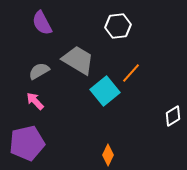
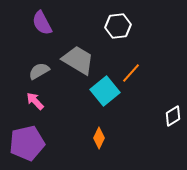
orange diamond: moved 9 px left, 17 px up
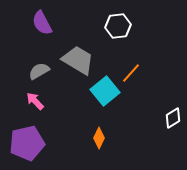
white diamond: moved 2 px down
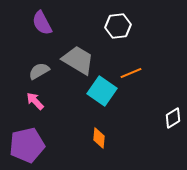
orange line: rotated 25 degrees clockwise
cyan square: moved 3 px left; rotated 16 degrees counterclockwise
orange diamond: rotated 20 degrees counterclockwise
purple pentagon: moved 2 px down
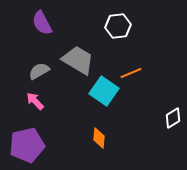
cyan square: moved 2 px right
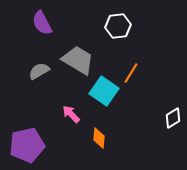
orange line: rotated 35 degrees counterclockwise
pink arrow: moved 36 px right, 13 px down
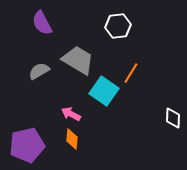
pink arrow: rotated 18 degrees counterclockwise
white diamond: rotated 55 degrees counterclockwise
orange diamond: moved 27 px left, 1 px down
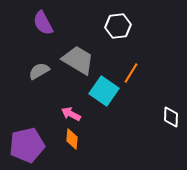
purple semicircle: moved 1 px right
white diamond: moved 2 px left, 1 px up
